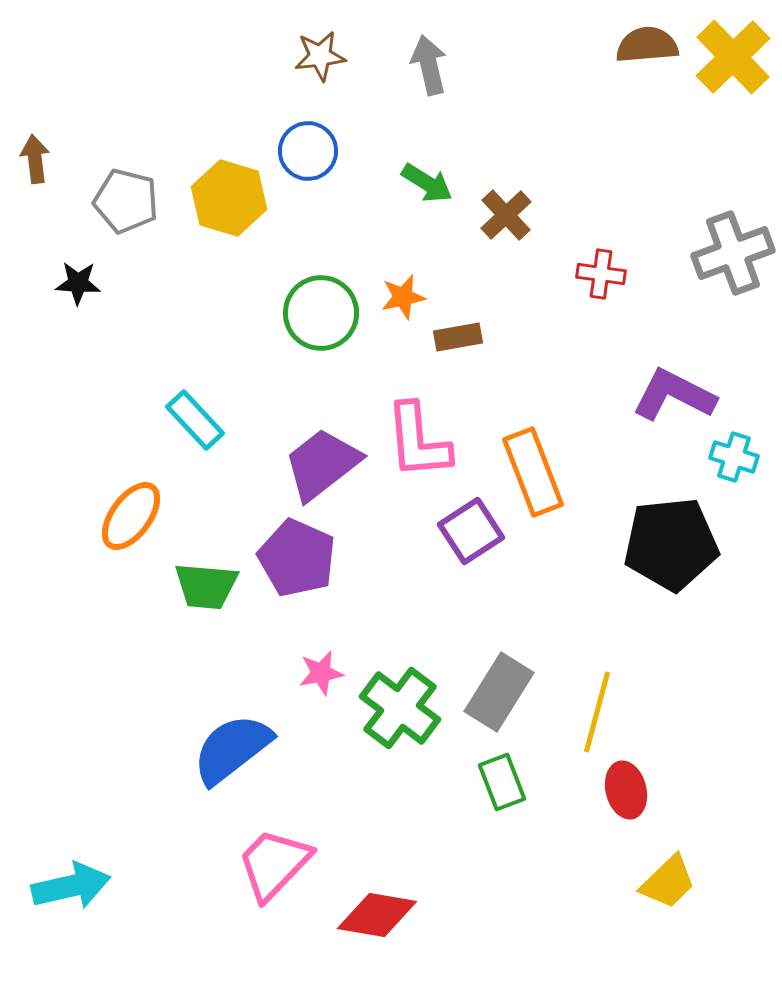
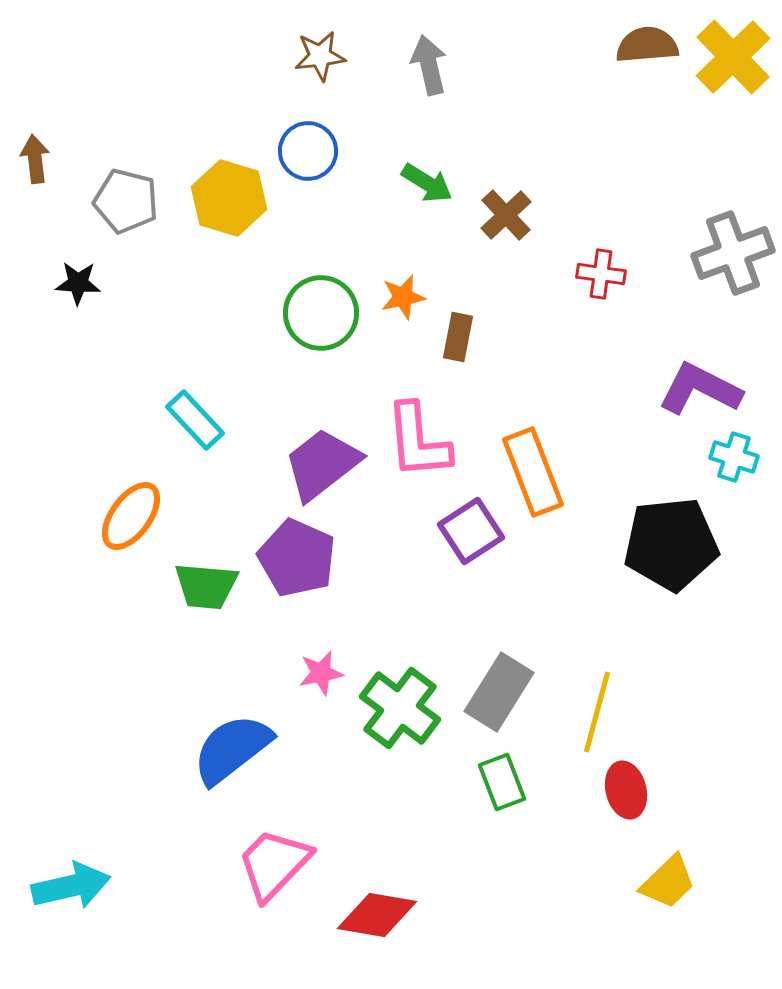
brown rectangle: rotated 69 degrees counterclockwise
purple L-shape: moved 26 px right, 6 px up
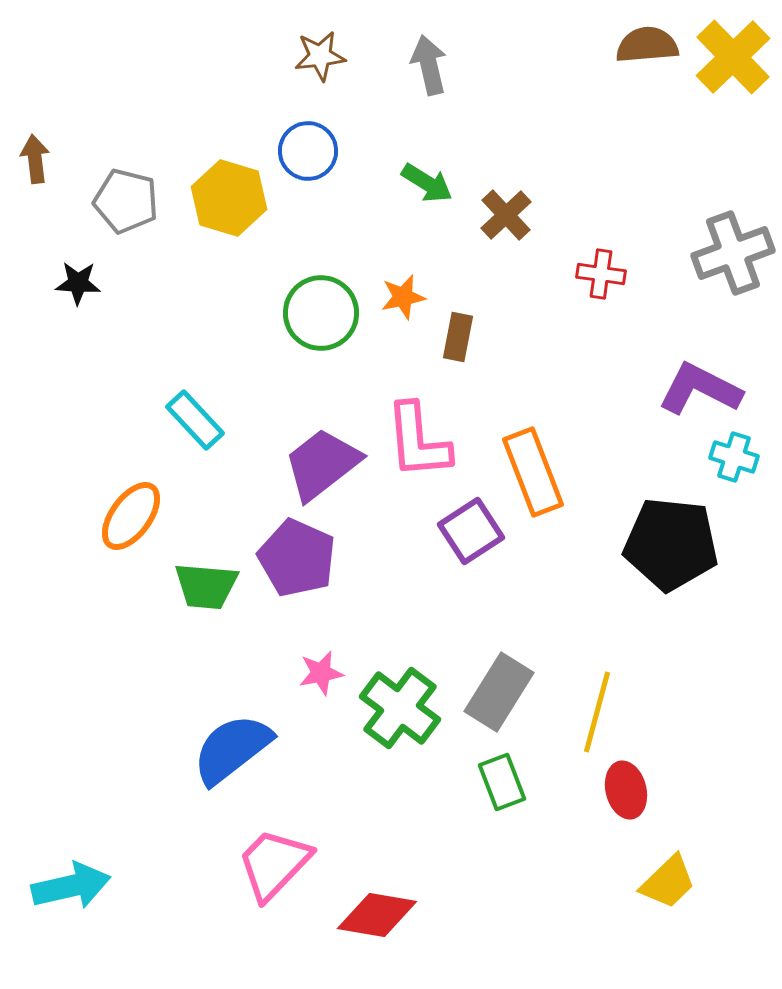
black pentagon: rotated 12 degrees clockwise
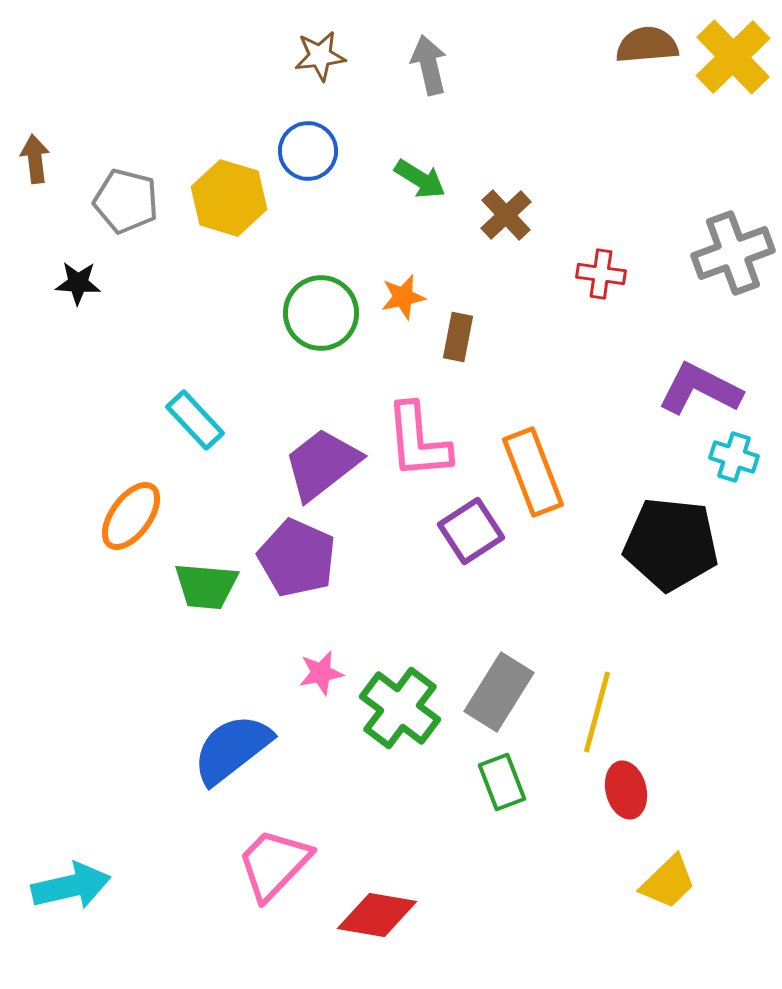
green arrow: moved 7 px left, 4 px up
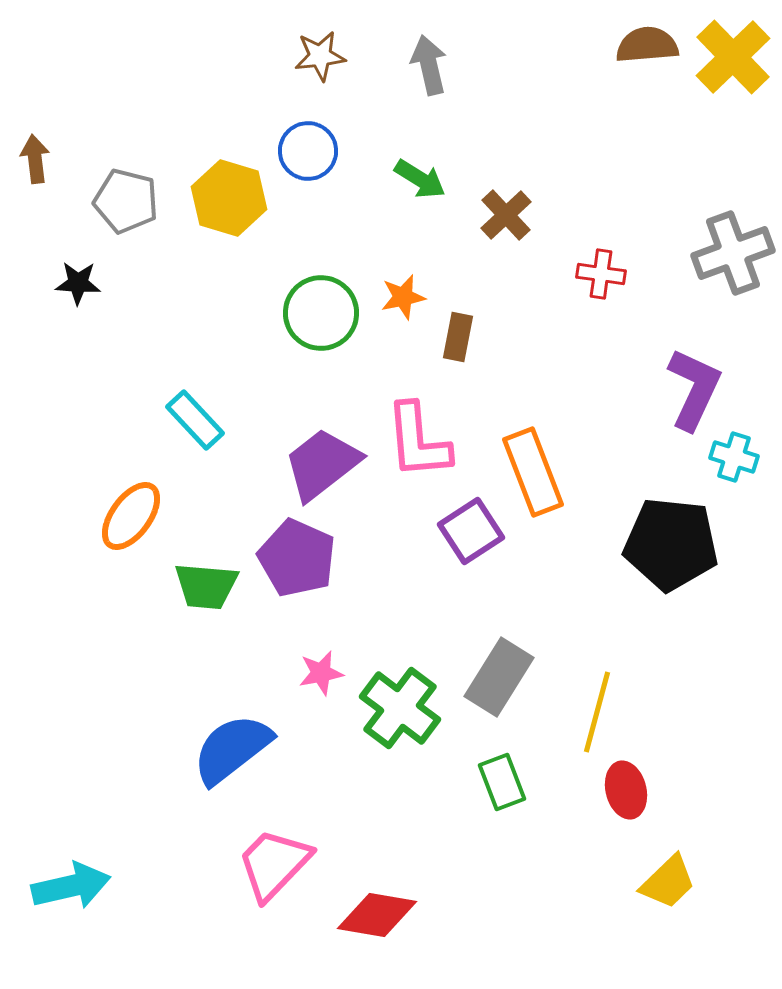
purple L-shape: moved 6 px left; rotated 88 degrees clockwise
gray rectangle: moved 15 px up
